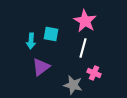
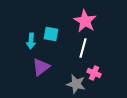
gray star: moved 3 px right, 1 px up
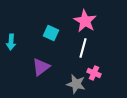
cyan square: moved 1 px up; rotated 14 degrees clockwise
cyan arrow: moved 20 px left, 1 px down
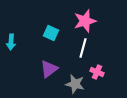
pink star: rotated 25 degrees clockwise
purple triangle: moved 8 px right, 2 px down
pink cross: moved 3 px right, 1 px up
gray star: moved 1 px left
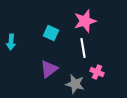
white line: rotated 24 degrees counterclockwise
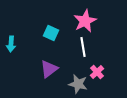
pink star: rotated 10 degrees counterclockwise
cyan arrow: moved 2 px down
white line: moved 1 px up
pink cross: rotated 24 degrees clockwise
gray star: moved 3 px right
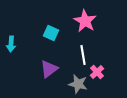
pink star: rotated 15 degrees counterclockwise
white line: moved 8 px down
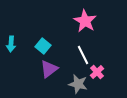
cyan square: moved 8 px left, 13 px down; rotated 14 degrees clockwise
white line: rotated 18 degrees counterclockwise
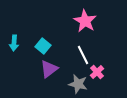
cyan arrow: moved 3 px right, 1 px up
